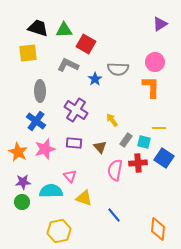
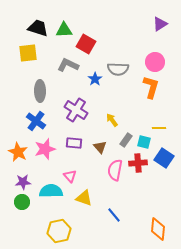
orange L-shape: rotated 15 degrees clockwise
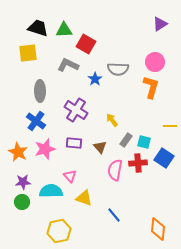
yellow line: moved 11 px right, 2 px up
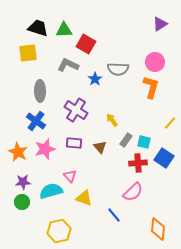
yellow line: moved 3 px up; rotated 48 degrees counterclockwise
pink semicircle: moved 18 px right, 22 px down; rotated 145 degrees counterclockwise
cyan semicircle: rotated 15 degrees counterclockwise
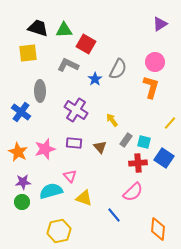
gray semicircle: rotated 65 degrees counterclockwise
blue cross: moved 15 px left, 9 px up
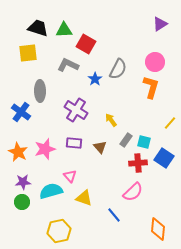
yellow arrow: moved 1 px left
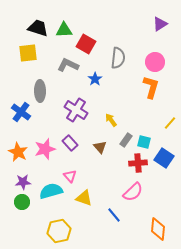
gray semicircle: moved 11 px up; rotated 20 degrees counterclockwise
purple rectangle: moved 4 px left; rotated 42 degrees clockwise
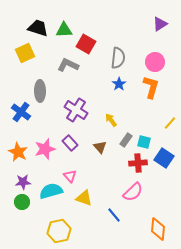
yellow square: moved 3 px left; rotated 18 degrees counterclockwise
blue star: moved 24 px right, 5 px down
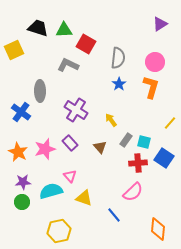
yellow square: moved 11 px left, 3 px up
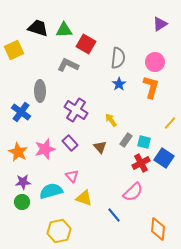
red cross: moved 3 px right; rotated 24 degrees counterclockwise
pink triangle: moved 2 px right
